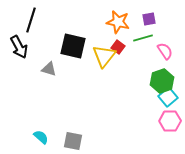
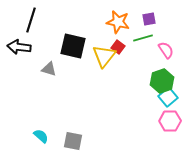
black arrow: rotated 125 degrees clockwise
pink semicircle: moved 1 px right, 1 px up
cyan semicircle: moved 1 px up
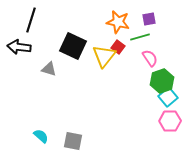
green line: moved 3 px left, 1 px up
black square: rotated 12 degrees clockwise
pink semicircle: moved 16 px left, 8 px down
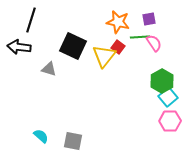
green line: rotated 12 degrees clockwise
pink semicircle: moved 4 px right, 15 px up
green hexagon: rotated 10 degrees counterclockwise
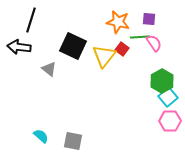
purple square: rotated 16 degrees clockwise
red square: moved 4 px right, 2 px down
gray triangle: rotated 21 degrees clockwise
